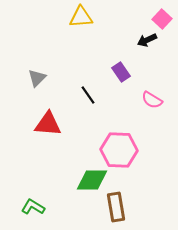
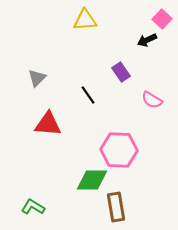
yellow triangle: moved 4 px right, 3 px down
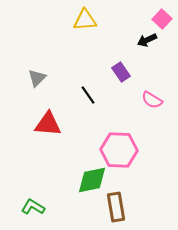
green diamond: rotated 12 degrees counterclockwise
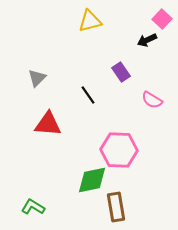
yellow triangle: moved 5 px right, 1 px down; rotated 10 degrees counterclockwise
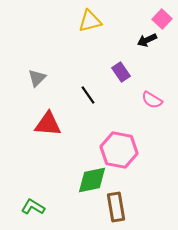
pink hexagon: rotated 9 degrees clockwise
